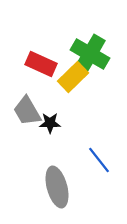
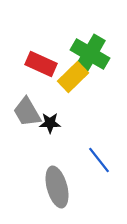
gray trapezoid: moved 1 px down
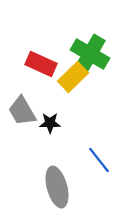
gray trapezoid: moved 5 px left, 1 px up
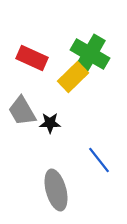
red rectangle: moved 9 px left, 6 px up
gray ellipse: moved 1 px left, 3 px down
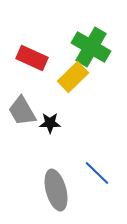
green cross: moved 1 px right, 7 px up
blue line: moved 2 px left, 13 px down; rotated 8 degrees counterclockwise
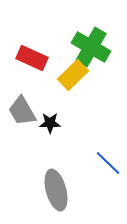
yellow rectangle: moved 2 px up
blue line: moved 11 px right, 10 px up
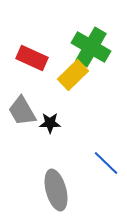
blue line: moved 2 px left
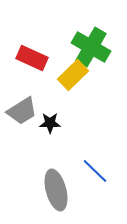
gray trapezoid: rotated 92 degrees counterclockwise
blue line: moved 11 px left, 8 px down
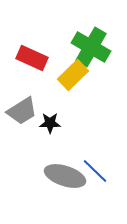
gray ellipse: moved 9 px right, 14 px up; rotated 57 degrees counterclockwise
